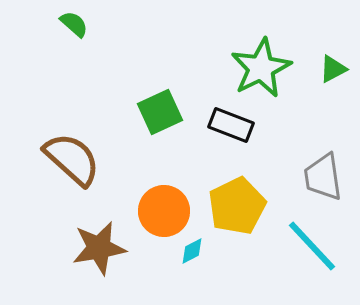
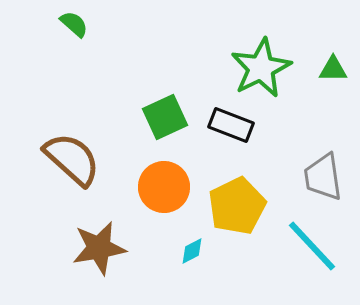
green triangle: rotated 28 degrees clockwise
green square: moved 5 px right, 5 px down
orange circle: moved 24 px up
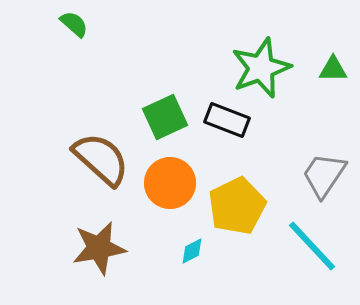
green star: rotated 6 degrees clockwise
black rectangle: moved 4 px left, 5 px up
brown semicircle: moved 29 px right
gray trapezoid: moved 1 px right, 2 px up; rotated 42 degrees clockwise
orange circle: moved 6 px right, 4 px up
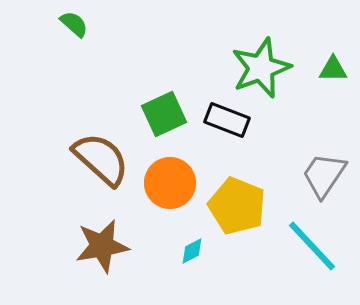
green square: moved 1 px left, 3 px up
yellow pentagon: rotated 24 degrees counterclockwise
brown star: moved 3 px right, 2 px up
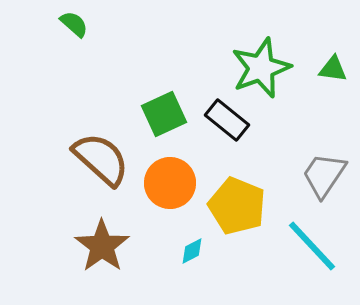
green triangle: rotated 8 degrees clockwise
black rectangle: rotated 18 degrees clockwise
brown star: rotated 26 degrees counterclockwise
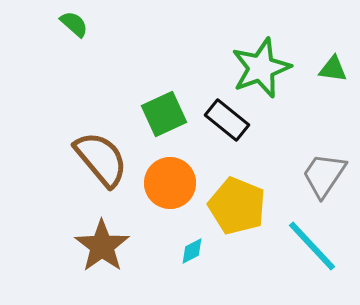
brown semicircle: rotated 8 degrees clockwise
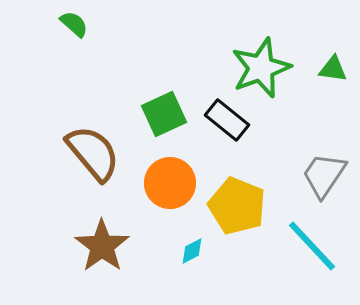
brown semicircle: moved 8 px left, 6 px up
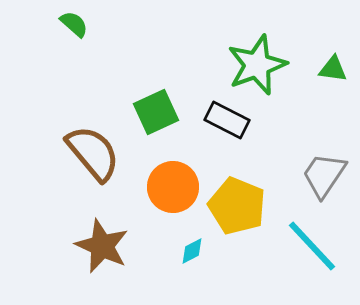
green star: moved 4 px left, 3 px up
green square: moved 8 px left, 2 px up
black rectangle: rotated 12 degrees counterclockwise
orange circle: moved 3 px right, 4 px down
brown star: rotated 12 degrees counterclockwise
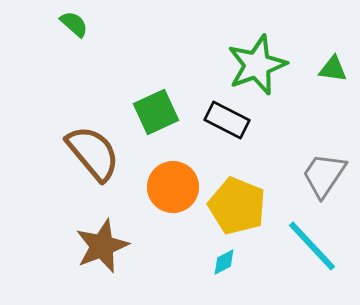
brown star: rotated 26 degrees clockwise
cyan diamond: moved 32 px right, 11 px down
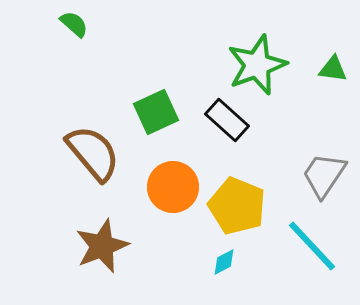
black rectangle: rotated 15 degrees clockwise
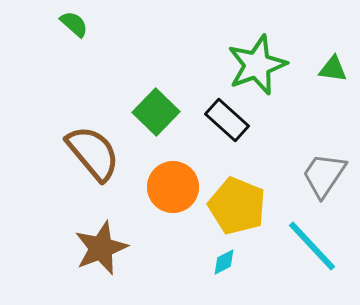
green square: rotated 21 degrees counterclockwise
brown star: moved 1 px left, 2 px down
